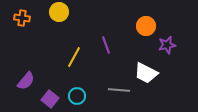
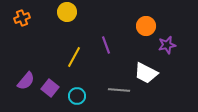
yellow circle: moved 8 px right
orange cross: rotated 28 degrees counterclockwise
purple square: moved 11 px up
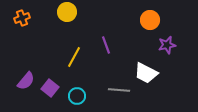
orange circle: moved 4 px right, 6 px up
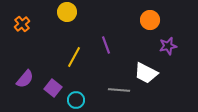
orange cross: moved 6 px down; rotated 21 degrees counterclockwise
purple star: moved 1 px right, 1 px down
purple semicircle: moved 1 px left, 2 px up
purple square: moved 3 px right
cyan circle: moved 1 px left, 4 px down
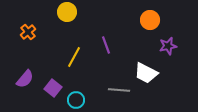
orange cross: moved 6 px right, 8 px down
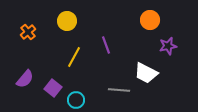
yellow circle: moved 9 px down
